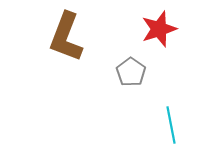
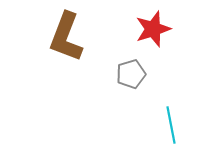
red star: moved 6 px left
gray pentagon: moved 2 px down; rotated 20 degrees clockwise
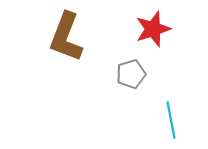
cyan line: moved 5 px up
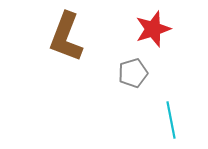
gray pentagon: moved 2 px right, 1 px up
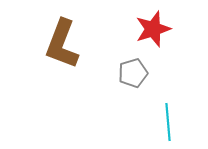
brown L-shape: moved 4 px left, 7 px down
cyan line: moved 3 px left, 2 px down; rotated 6 degrees clockwise
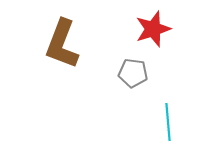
gray pentagon: rotated 24 degrees clockwise
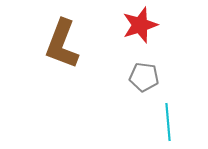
red star: moved 13 px left, 4 px up
gray pentagon: moved 11 px right, 4 px down
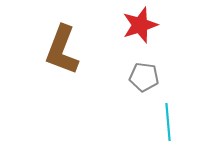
brown L-shape: moved 6 px down
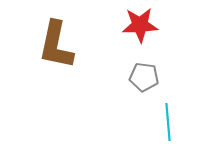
red star: rotated 15 degrees clockwise
brown L-shape: moved 6 px left, 5 px up; rotated 9 degrees counterclockwise
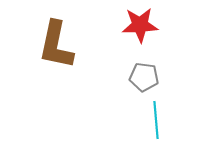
cyan line: moved 12 px left, 2 px up
